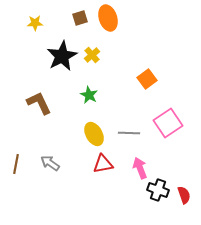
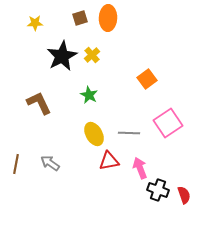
orange ellipse: rotated 20 degrees clockwise
red triangle: moved 6 px right, 3 px up
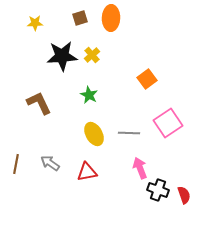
orange ellipse: moved 3 px right
black star: rotated 24 degrees clockwise
red triangle: moved 22 px left, 11 px down
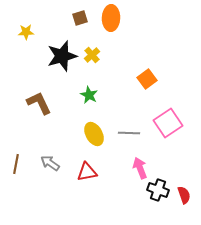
yellow star: moved 9 px left, 9 px down
black star: rotated 12 degrees counterclockwise
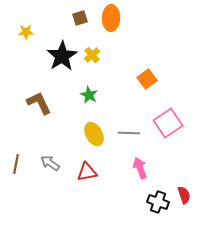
black star: rotated 16 degrees counterclockwise
black cross: moved 12 px down
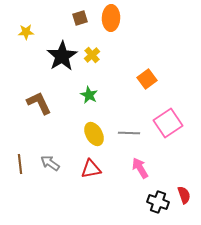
brown line: moved 4 px right; rotated 18 degrees counterclockwise
pink arrow: rotated 10 degrees counterclockwise
red triangle: moved 4 px right, 3 px up
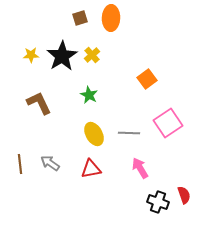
yellow star: moved 5 px right, 23 px down
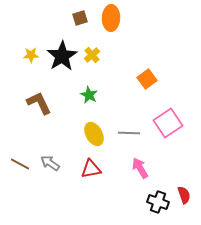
brown line: rotated 54 degrees counterclockwise
